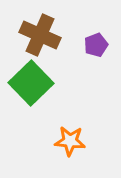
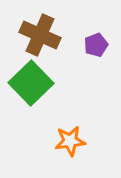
orange star: rotated 12 degrees counterclockwise
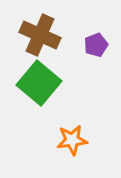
green square: moved 8 px right; rotated 6 degrees counterclockwise
orange star: moved 2 px right, 1 px up
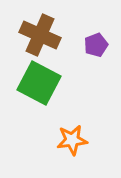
green square: rotated 12 degrees counterclockwise
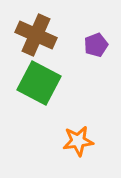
brown cross: moved 4 px left
orange star: moved 6 px right, 1 px down
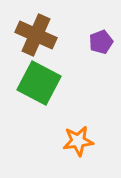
purple pentagon: moved 5 px right, 3 px up
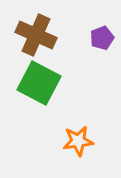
purple pentagon: moved 1 px right, 4 px up
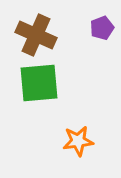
purple pentagon: moved 10 px up
green square: rotated 33 degrees counterclockwise
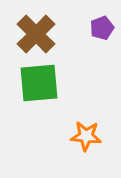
brown cross: moved 1 px up; rotated 21 degrees clockwise
orange star: moved 8 px right, 5 px up; rotated 12 degrees clockwise
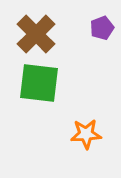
green square: rotated 12 degrees clockwise
orange star: moved 2 px up; rotated 8 degrees counterclockwise
